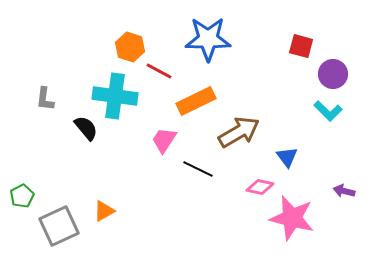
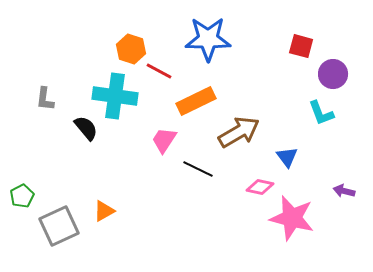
orange hexagon: moved 1 px right, 2 px down
cyan L-shape: moved 7 px left, 2 px down; rotated 24 degrees clockwise
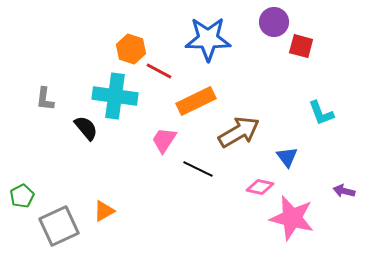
purple circle: moved 59 px left, 52 px up
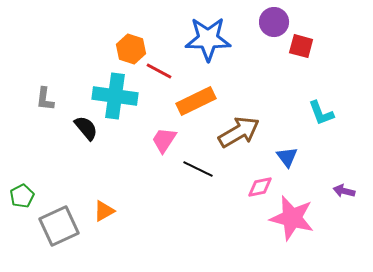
pink diamond: rotated 24 degrees counterclockwise
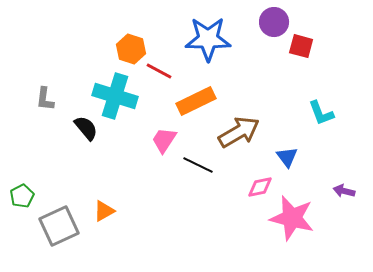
cyan cross: rotated 9 degrees clockwise
black line: moved 4 px up
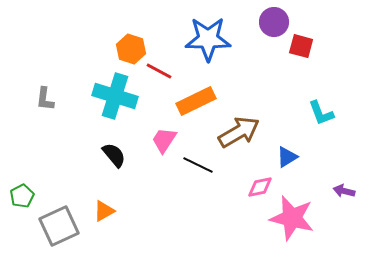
black semicircle: moved 28 px right, 27 px down
blue triangle: rotated 35 degrees clockwise
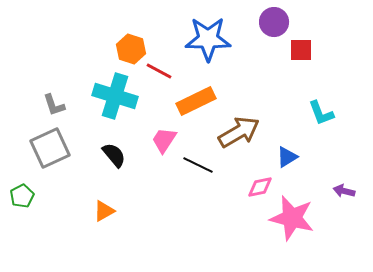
red square: moved 4 px down; rotated 15 degrees counterclockwise
gray L-shape: moved 9 px right, 6 px down; rotated 25 degrees counterclockwise
gray square: moved 9 px left, 78 px up
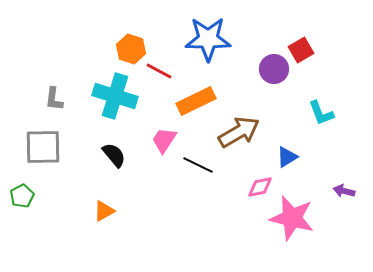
purple circle: moved 47 px down
red square: rotated 30 degrees counterclockwise
gray L-shape: moved 6 px up; rotated 25 degrees clockwise
gray square: moved 7 px left, 1 px up; rotated 24 degrees clockwise
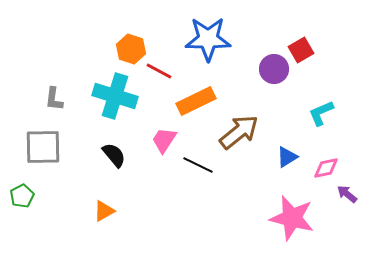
cyan L-shape: rotated 88 degrees clockwise
brown arrow: rotated 9 degrees counterclockwise
pink diamond: moved 66 px right, 19 px up
purple arrow: moved 3 px right, 3 px down; rotated 25 degrees clockwise
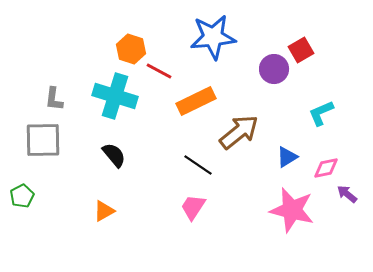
blue star: moved 5 px right, 2 px up; rotated 6 degrees counterclockwise
pink trapezoid: moved 29 px right, 67 px down
gray square: moved 7 px up
black line: rotated 8 degrees clockwise
pink star: moved 8 px up
